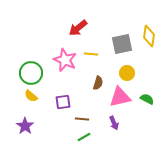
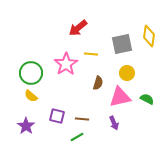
pink star: moved 1 px right, 4 px down; rotated 15 degrees clockwise
purple square: moved 6 px left, 14 px down; rotated 21 degrees clockwise
purple star: moved 1 px right
green line: moved 7 px left
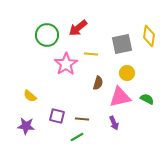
green circle: moved 16 px right, 38 px up
yellow semicircle: moved 1 px left
purple star: rotated 30 degrees counterclockwise
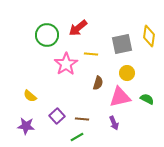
purple square: rotated 35 degrees clockwise
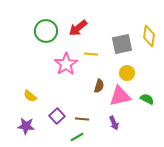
green circle: moved 1 px left, 4 px up
brown semicircle: moved 1 px right, 3 px down
pink triangle: moved 1 px up
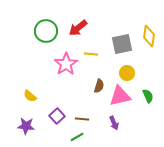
green semicircle: moved 1 px right, 3 px up; rotated 40 degrees clockwise
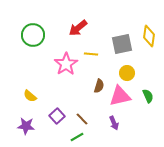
green circle: moved 13 px left, 4 px down
brown line: rotated 40 degrees clockwise
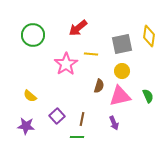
yellow circle: moved 5 px left, 2 px up
brown line: rotated 56 degrees clockwise
green line: rotated 32 degrees clockwise
